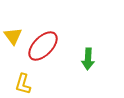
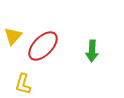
yellow triangle: rotated 18 degrees clockwise
green arrow: moved 4 px right, 8 px up
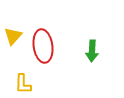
red ellipse: rotated 52 degrees counterclockwise
yellow L-shape: rotated 15 degrees counterclockwise
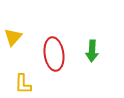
yellow triangle: moved 1 px down
red ellipse: moved 11 px right, 8 px down
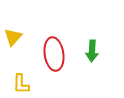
yellow L-shape: moved 2 px left
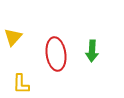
red ellipse: moved 2 px right
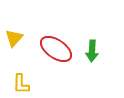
yellow triangle: moved 1 px right, 1 px down
red ellipse: moved 5 px up; rotated 48 degrees counterclockwise
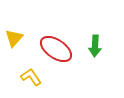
green arrow: moved 3 px right, 5 px up
yellow L-shape: moved 10 px right, 7 px up; rotated 145 degrees clockwise
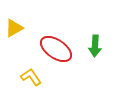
yellow triangle: moved 10 px up; rotated 18 degrees clockwise
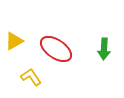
yellow triangle: moved 13 px down
green arrow: moved 9 px right, 3 px down
